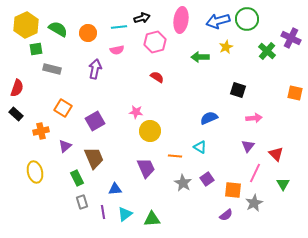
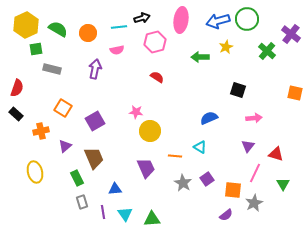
purple cross at (291, 38): moved 4 px up; rotated 12 degrees clockwise
red triangle at (276, 154): rotated 28 degrees counterclockwise
cyan triangle at (125, 214): rotated 28 degrees counterclockwise
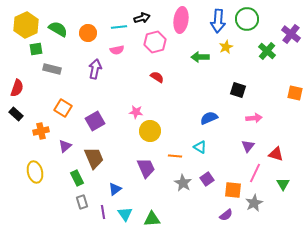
blue arrow at (218, 21): rotated 70 degrees counterclockwise
blue triangle at (115, 189): rotated 32 degrees counterclockwise
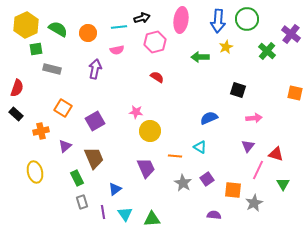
pink line at (255, 173): moved 3 px right, 3 px up
purple semicircle at (226, 215): moved 12 px left; rotated 136 degrees counterclockwise
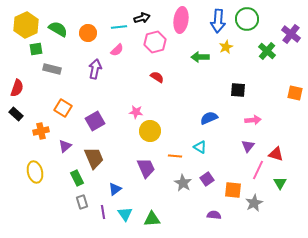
pink semicircle at (117, 50): rotated 32 degrees counterclockwise
black square at (238, 90): rotated 14 degrees counterclockwise
pink arrow at (254, 118): moved 1 px left, 2 px down
green triangle at (283, 184): moved 3 px left, 1 px up
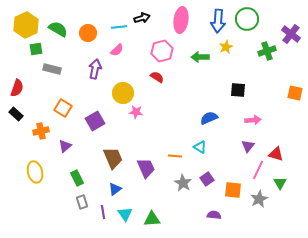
pink hexagon at (155, 42): moved 7 px right, 9 px down
green cross at (267, 51): rotated 30 degrees clockwise
yellow circle at (150, 131): moved 27 px left, 38 px up
brown trapezoid at (94, 158): moved 19 px right
gray star at (254, 203): moved 5 px right, 4 px up
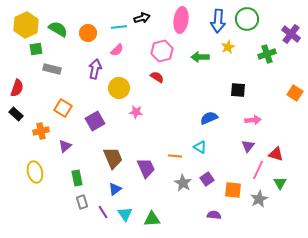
yellow star at (226, 47): moved 2 px right
green cross at (267, 51): moved 3 px down
yellow circle at (123, 93): moved 4 px left, 5 px up
orange square at (295, 93): rotated 21 degrees clockwise
green rectangle at (77, 178): rotated 14 degrees clockwise
purple line at (103, 212): rotated 24 degrees counterclockwise
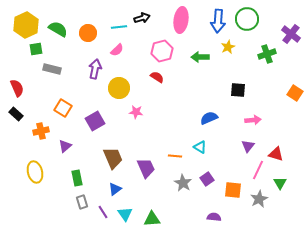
red semicircle at (17, 88): rotated 42 degrees counterclockwise
purple semicircle at (214, 215): moved 2 px down
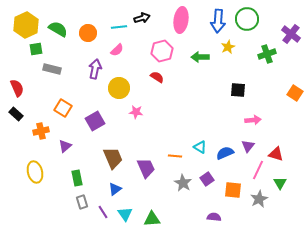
blue semicircle at (209, 118): moved 16 px right, 35 px down
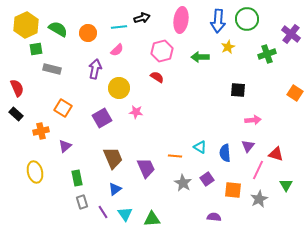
purple square at (95, 121): moved 7 px right, 3 px up
blue semicircle at (225, 153): rotated 72 degrees counterclockwise
green triangle at (280, 183): moved 6 px right, 2 px down
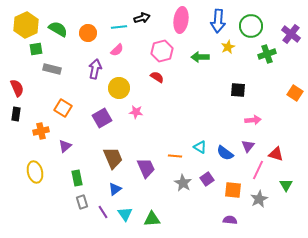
green circle at (247, 19): moved 4 px right, 7 px down
black rectangle at (16, 114): rotated 56 degrees clockwise
blue semicircle at (225, 153): rotated 48 degrees counterclockwise
purple semicircle at (214, 217): moved 16 px right, 3 px down
